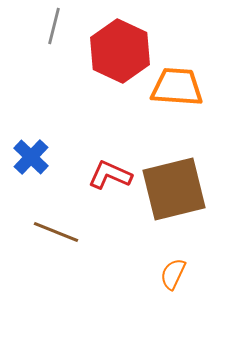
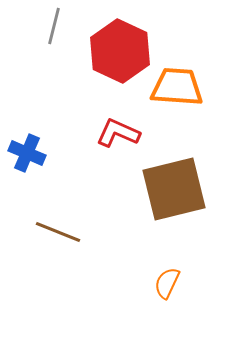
blue cross: moved 4 px left, 4 px up; rotated 21 degrees counterclockwise
red L-shape: moved 8 px right, 42 px up
brown line: moved 2 px right
orange semicircle: moved 6 px left, 9 px down
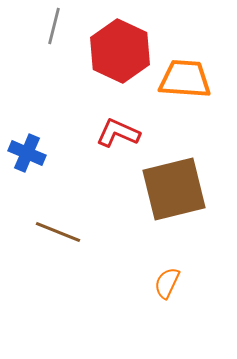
orange trapezoid: moved 8 px right, 8 px up
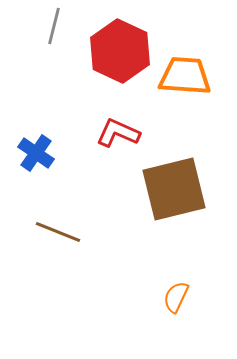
orange trapezoid: moved 3 px up
blue cross: moved 9 px right; rotated 12 degrees clockwise
orange semicircle: moved 9 px right, 14 px down
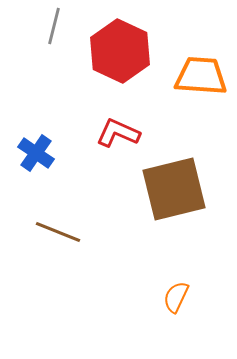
orange trapezoid: moved 16 px right
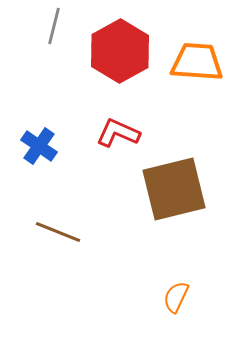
red hexagon: rotated 6 degrees clockwise
orange trapezoid: moved 4 px left, 14 px up
blue cross: moved 3 px right, 7 px up
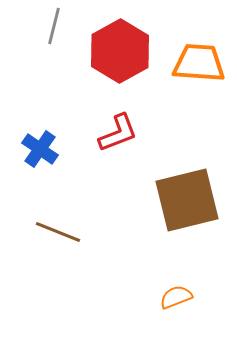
orange trapezoid: moved 2 px right, 1 px down
red L-shape: rotated 135 degrees clockwise
blue cross: moved 1 px right, 3 px down
brown square: moved 13 px right, 11 px down
orange semicircle: rotated 44 degrees clockwise
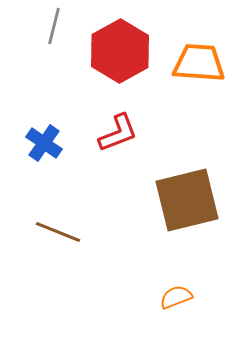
blue cross: moved 4 px right, 6 px up
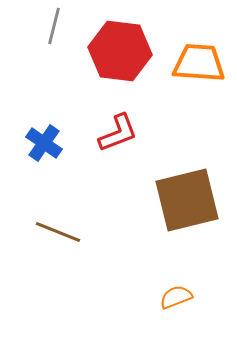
red hexagon: rotated 24 degrees counterclockwise
